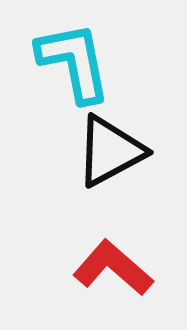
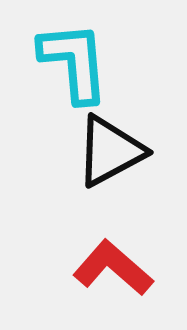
cyan L-shape: rotated 6 degrees clockwise
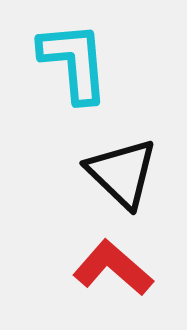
black triangle: moved 12 px right, 22 px down; rotated 48 degrees counterclockwise
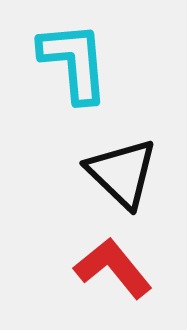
red L-shape: rotated 10 degrees clockwise
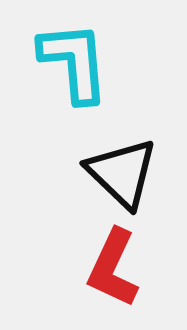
red L-shape: rotated 116 degrees counterclockwise
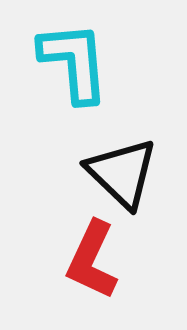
red L-shape: moved 21 px left, 8 px up
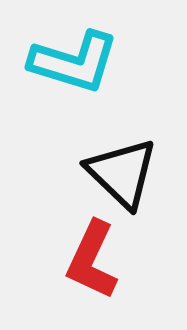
cyan L-shape: rotated 112 degrees clockwise
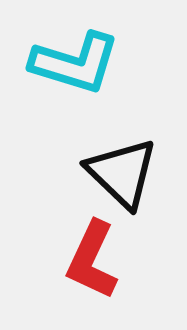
cyan L-shape: moved 1 px right, 1 px down
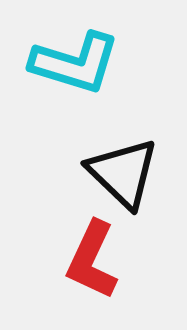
black triangle: moved 1 px right
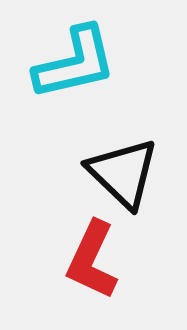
cyan L-shape: rotated 30 degrees counterclockwise
